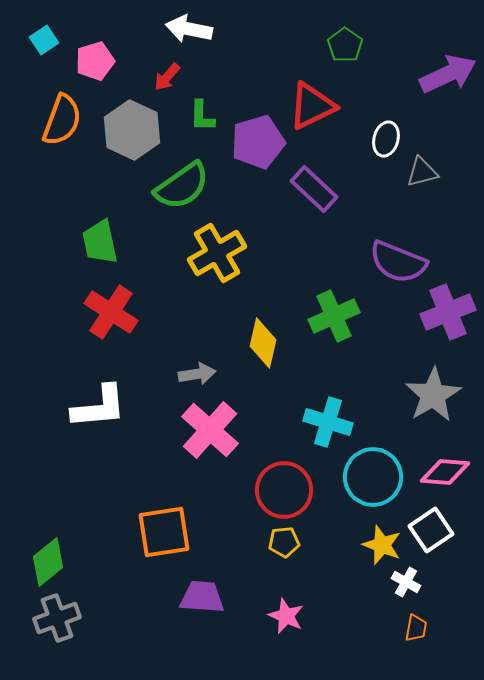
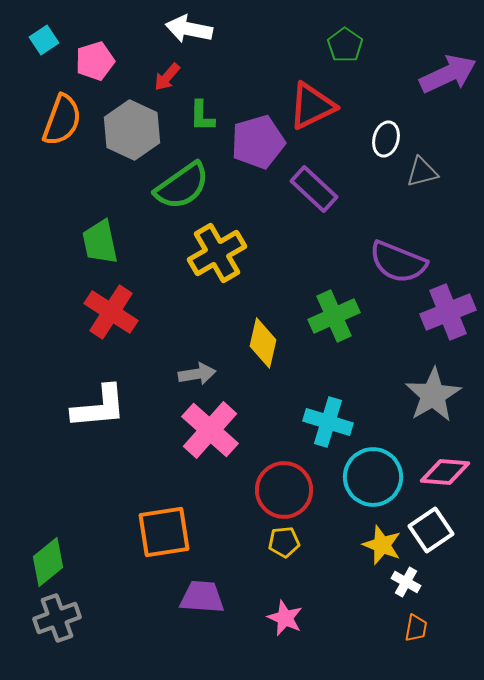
pink star: moved 1 px left, 2 px down
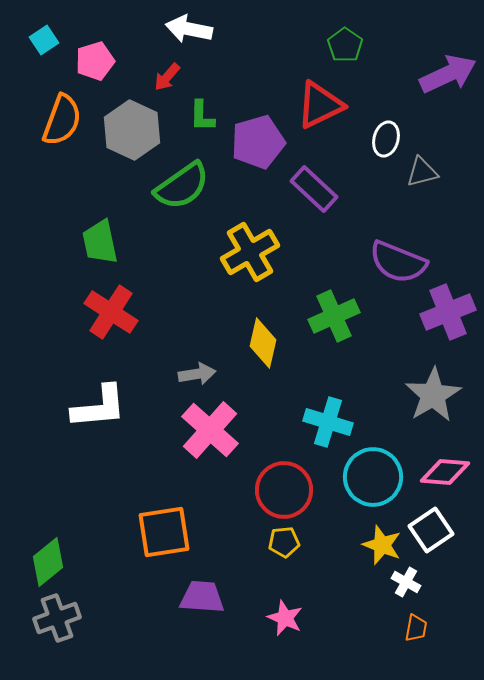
red triangle: moved 8 px right, 1 px up
yellow cross: moved 33 px right, 1 px up
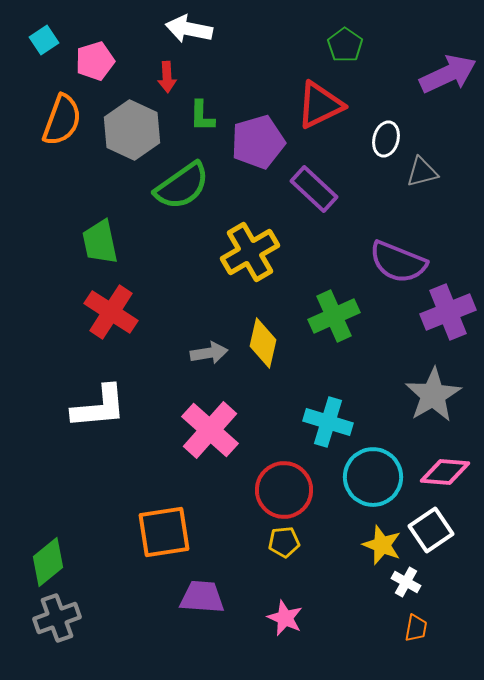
red arrow: rotated 44 degrees counterclockwise
gray arrow: moved 12 px right, 21 px up
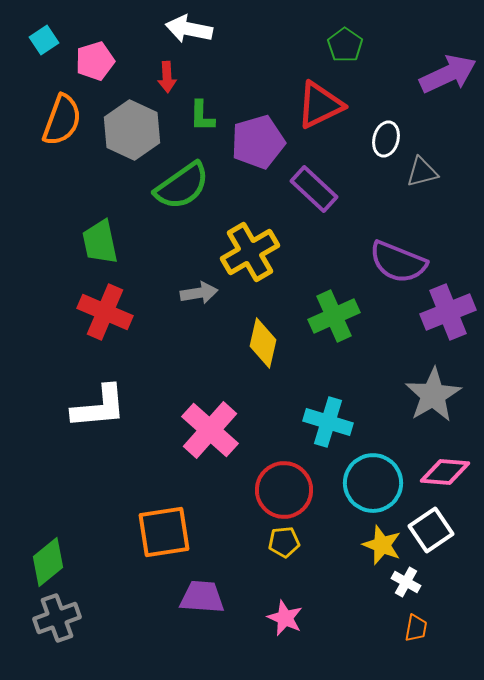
red cross: moved 6 px left; rotated 10 degrees counterclockwise
gray arrow: moved 10 px left, 60 px up
cyan circle: moved 6 px down
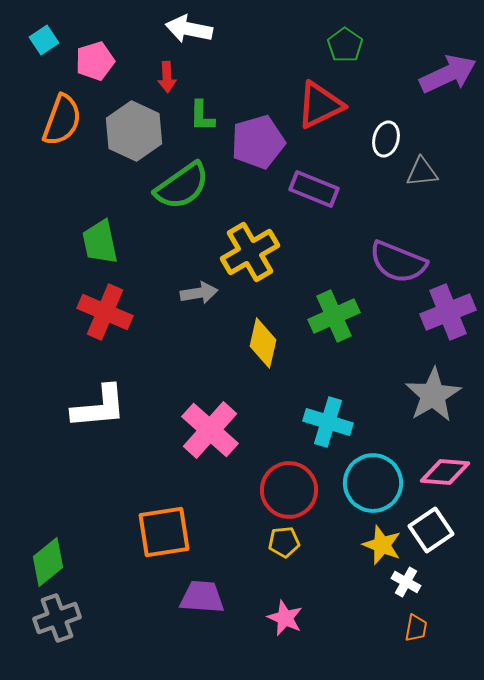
gray hexagon: moved 2 px right, 1 px down
gray triangle: rotated 8 degrees clockwise
purple rectangle: rotated 21 degrees counterclockwise
red circle: moved 5 px right
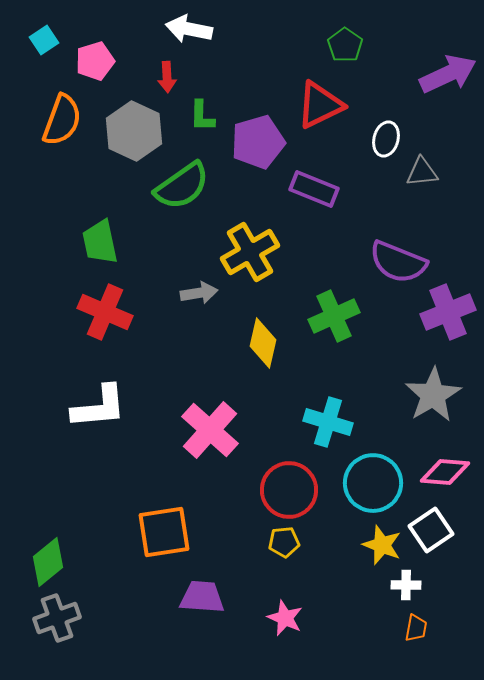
white cross: moved 3 px down; rotated 28 degrees counterclockwise
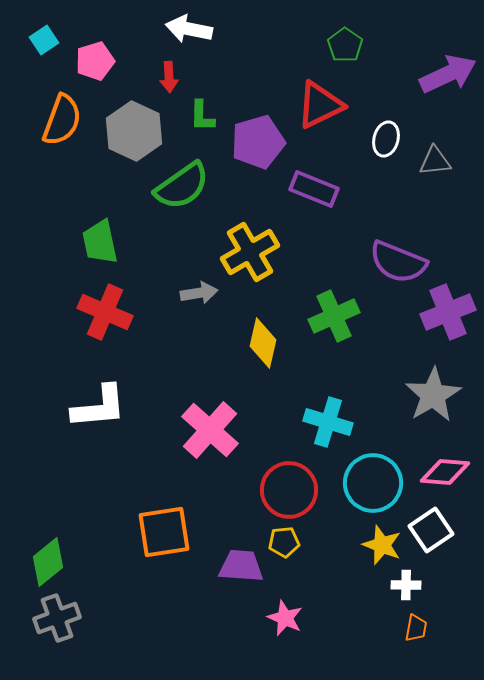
red arrow: moved 2 px right
gray triangle: moved 13 px right, 11 px up
purple trapezoid: moved 39 px right, 31 px up
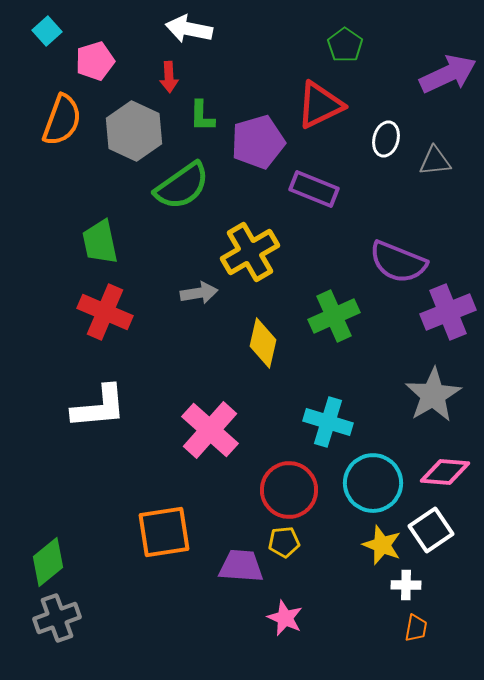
cyan square: moved 3 px right, 9 px up; rotated 8 degrees counterclockwise
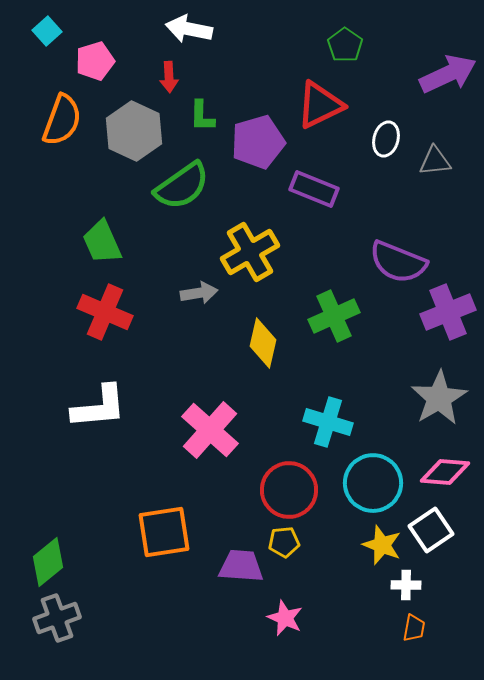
green trapezoid: moved 2 px right; rotated 12 degrees counterclockwise
gray star: moved 6 px right, 3 px down
orange trapezoid: moved 2 px left
